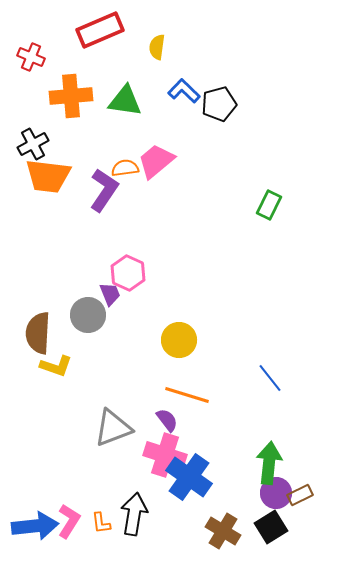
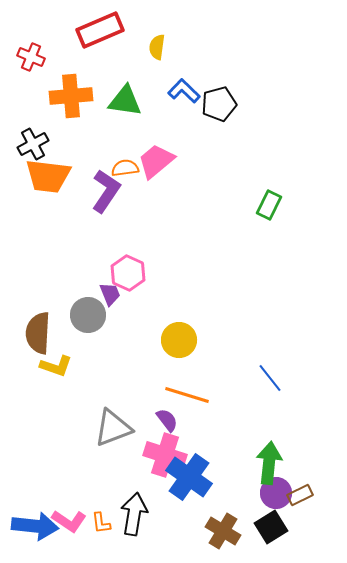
purple L-shape: moved 2 px right, 1 px down
pink L-shape: rotated 92 degrees clockwise
blue arrow: rotated 12 degrees clockwise
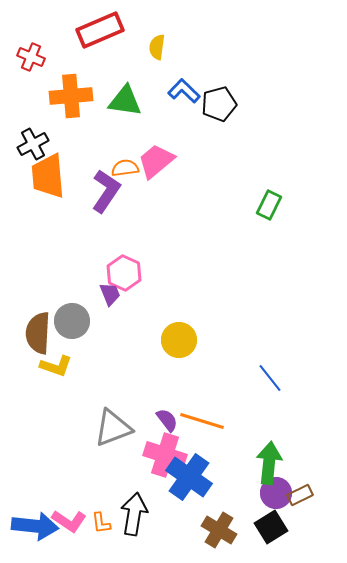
orange trapezoid: rotated 78 degrees clockwise
pink hexagon: moved 4 px left
gray circle: moved 16 px left, 6 px down
orange line: moved 15 px right, 26 px down
brown cross: moved 4 px left, 1 px up
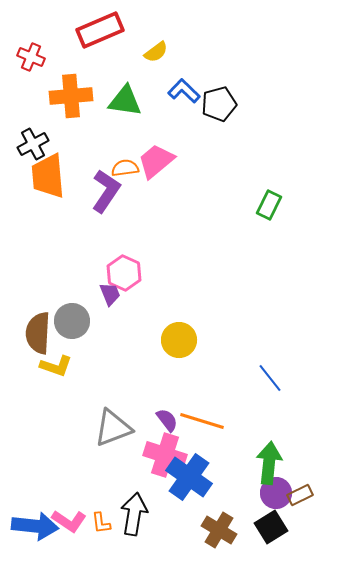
yellow semicircle: moved 1 px left, 5 px down; rotated 135 degrees counterclockwise
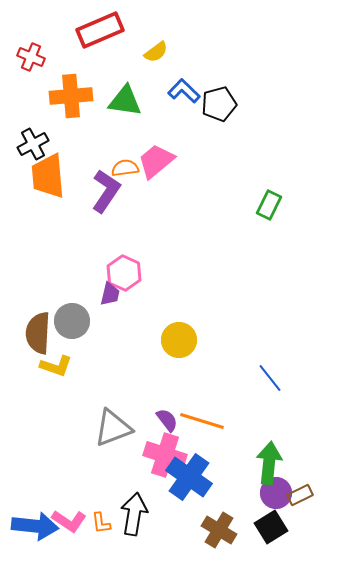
purple trapezoid: rotated 35 degrees clockwise
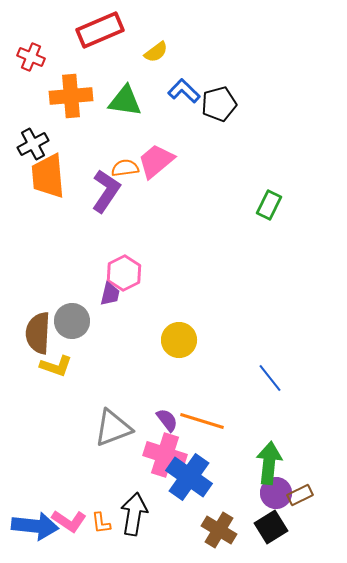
pink hexagon: rotated 8 degrees clockwise
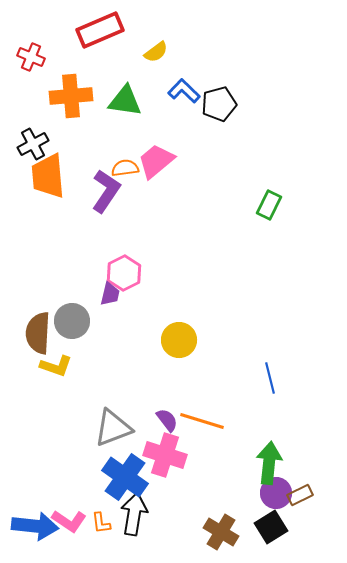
blue line: rotated 24 degrees clockwise
blue cross: moved 64 px left
brown cross: moved 2 px right, 2 px down
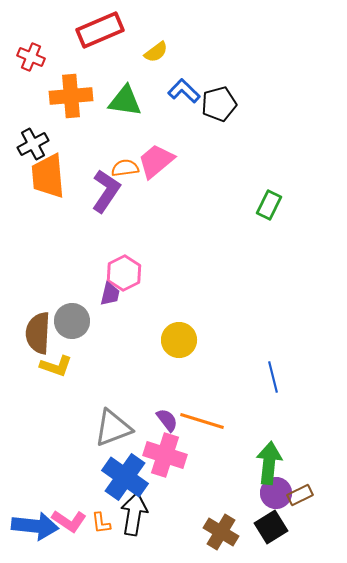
blue line: moved 3 px right, 1 px up
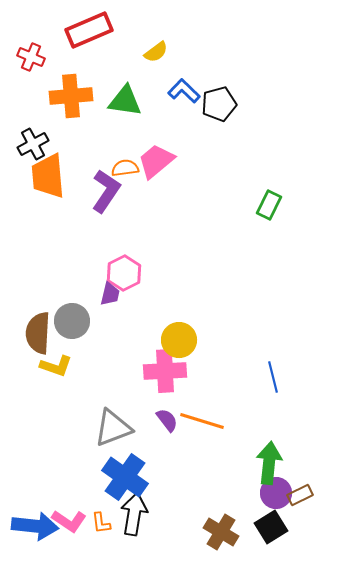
red rectangle: moved 11 px left
pink cross: moved 84 px up; rotated 21 degrees counterclockwise
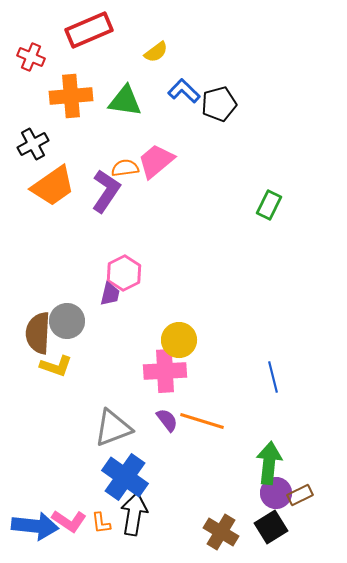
orange trapezoid: moved 5 px right, 10 px down; rotated 120 degrees counterclockwise
gray circle: moved 5 px left
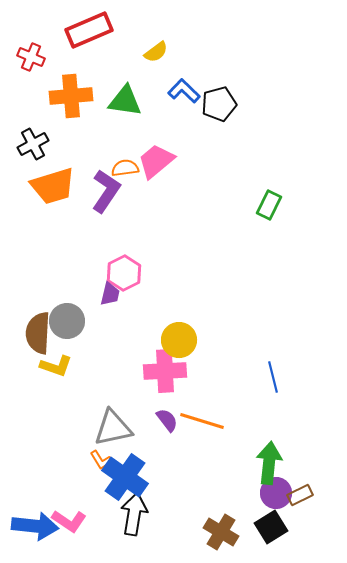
orange trapezoid: rotated 18 degrees clockwise
gray triangle: rotated 9 degrees clockwise
orange L-shape: moved 63 px up; rotated 25 degrees counterclockwise
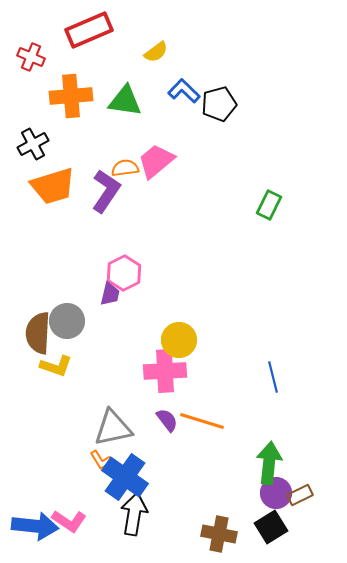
brown cross: moved 2 px left, 2 px down; rotated 20 degrees counterclockwise
